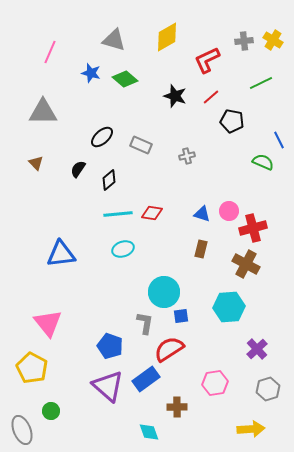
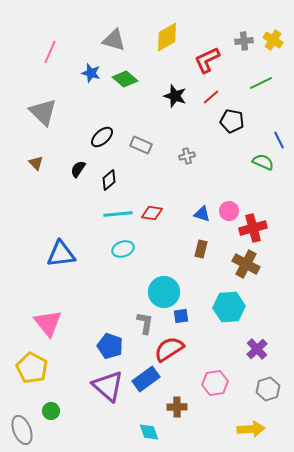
gray triangle at (43, 112): rotated 44 degrees clockwise
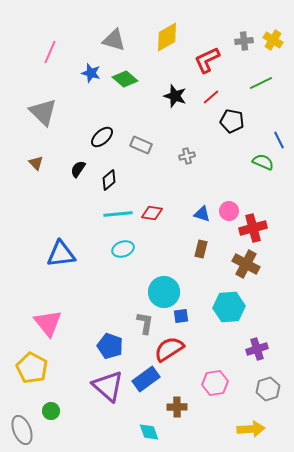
purple cross at (257, 349): rotated 25 degrees clockwise
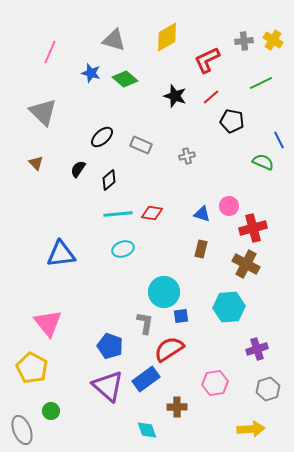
pink circle at (229, 211): moved 5 px up
cyan diamond at (149, 432): moved 2 px left, 2 px up
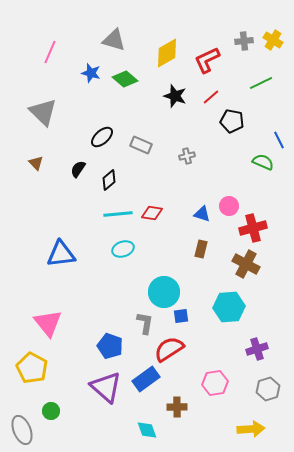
yellow diamond at (167, 37): moved 16 px down
purple triangle at (108, 386): moved 2 px left, 1 px down
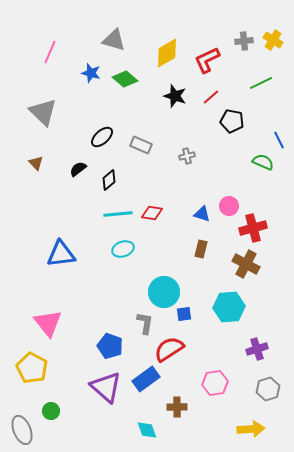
black semicircle at (78, 169): rotated 18 degrees clockwise
blue square at (181, 316): moved 3 px right, 2 px up
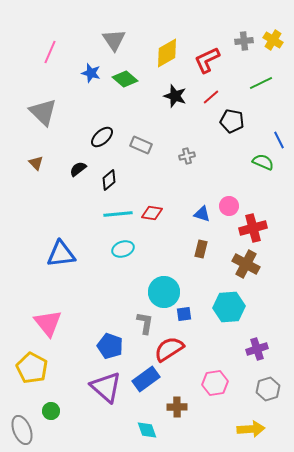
gray triangle at (114, 40): rotated 40 degrees clockwise
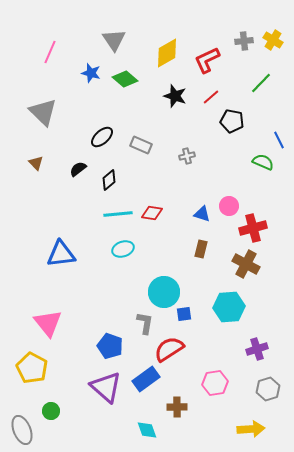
green line at (261, 83): rotated 20 degrees counterclockwise
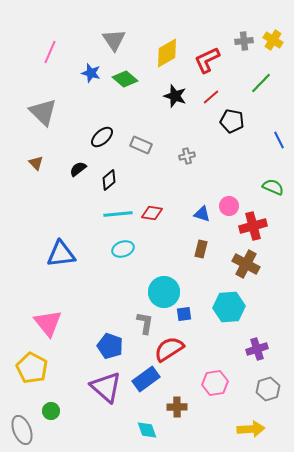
green semicircle at (263, 162): moved 10 px right, 25 px down
red cross at (253, 228): moved 2 px up
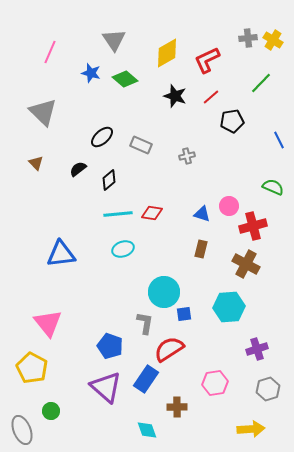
gray cross at (244, 41): moved 4 px right, 3 px up
black pentagon at (232, 121): rotated 20 degrees counterclockwise
blue rectangle at (146, 379): rotated 20 degrees counterclockwise
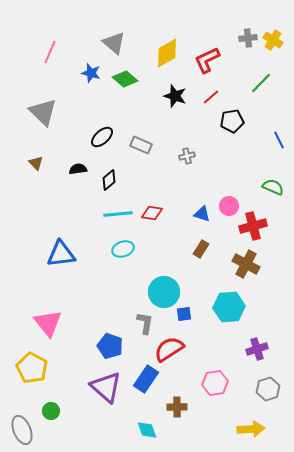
gray triangle at (114, 40): moved 3 px down; rotated 15 degrees counterclockwise
black semicircle at (78, 169): rotated 30 degrees clockwise
brown rectangle at (201, 249): rotated 18 degrees clockwise
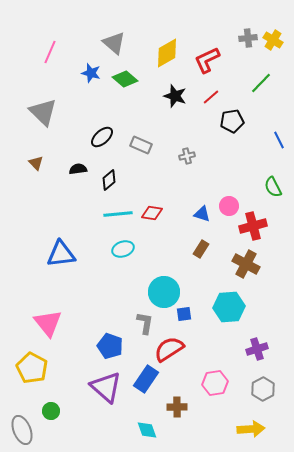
green semicircle at (273, 187): rotated 140 degrees counterclockwise
gray hexagon at (268, 389): moved 5 px left; rotated 10 degrees counterclockwise
